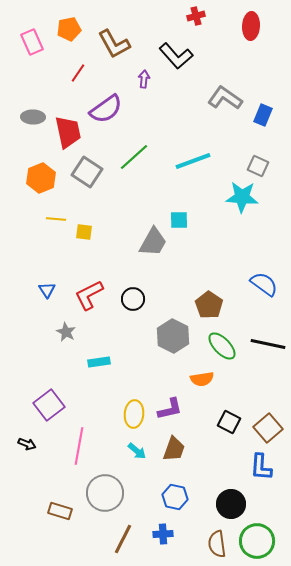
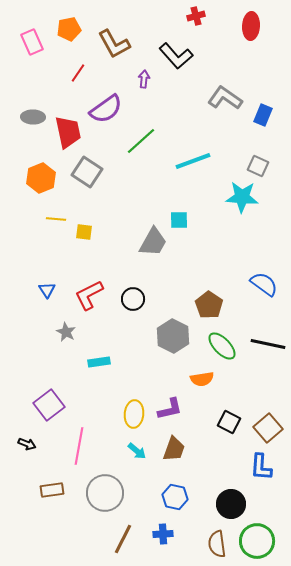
green line at (134, 157): moved 7 px right, 16 px up
brown rectangle at (60, 511): moved 8 px left, 21 px up; rotated 25 degrees counterclockwise
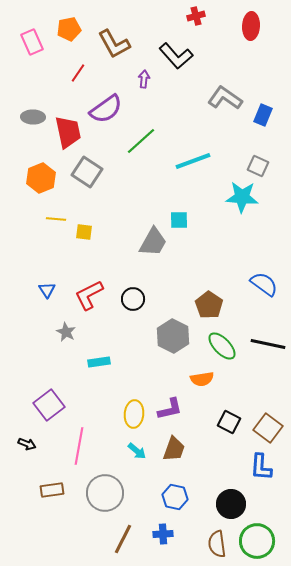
brown square at (268, 428): rotated 12 degrees counterclockwise
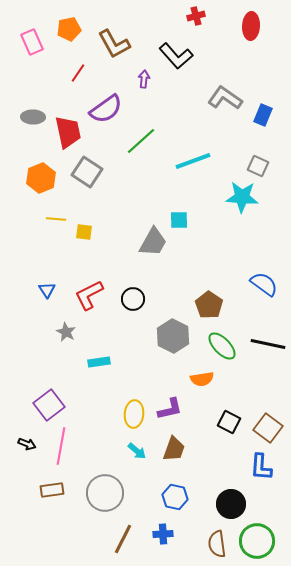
pink line at (79, 446): moved 18 px left
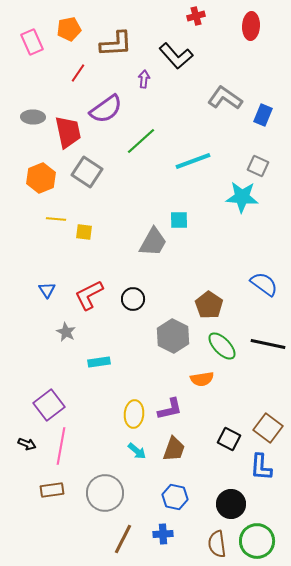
brown L-shape at (114, 44): moved 2 px right; rotated 64 degrees counterclockwise
black square at (229, 422): moved 17 px down
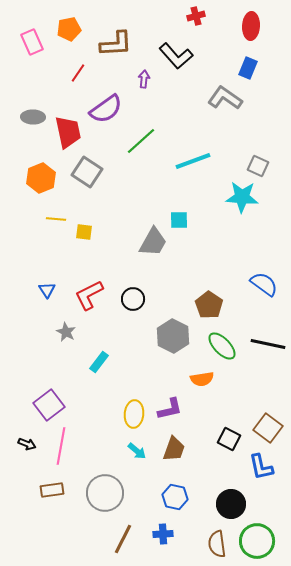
blue rectangle at (263, 115): moved 15 px left, 47 px up
cyan rectangle at (99, 362): rotated 45 degrees counterclockwise
blue L-shape at (261, 467): rotated 16 degrees counterclockwise
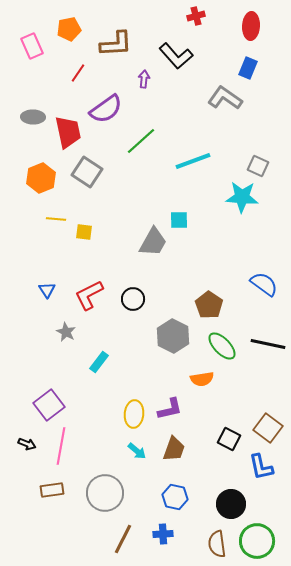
pink rectangle at (32, 42): moved 4 px down
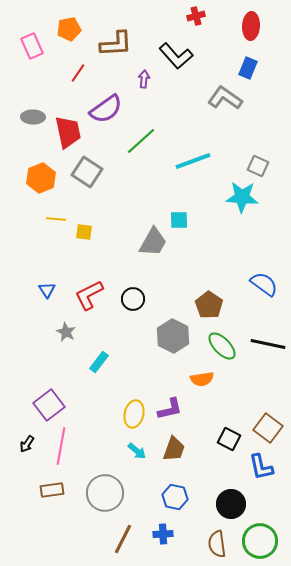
yellow ellipse at (134, 414): rotated 8 degrees clockwise
black arrow at (27, 444): rotated 102 degrees clockwise
green circle at (257, 541): moved 3 px right
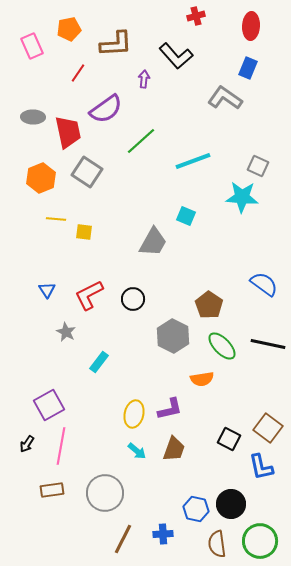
cyan square at (179, 220): moved 7 px right, 4 px up; rotated 24 degrees clockwise
purple square at (49, 405): rotated 8 degrees clockwise
blue hexagon at (175, 497): moved 21 px right, 12 px down
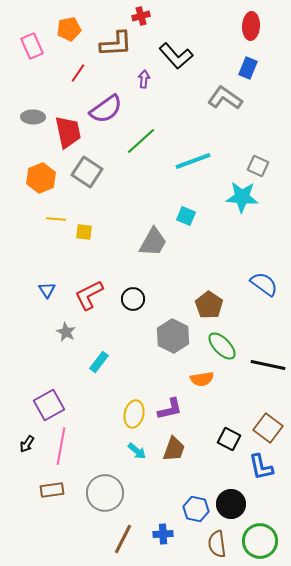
red cross at (196, 16): moved 55 px left
black line at (268, 344): moved 21 px down
